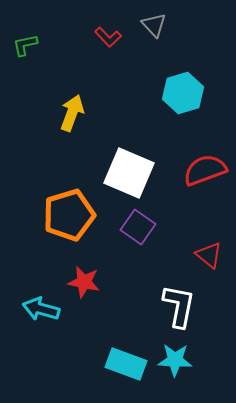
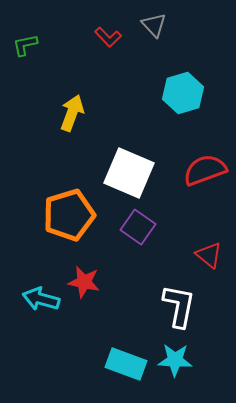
cyan arrow: moved 10 px up
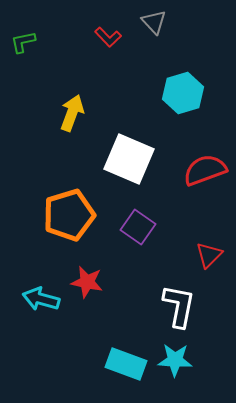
gray triangle: moved 3 px up
green L-shape: moved 2 px left, 3 px up
white square: moved 14 px up
red triangle: rotated 36 degrees clockwise
red star: moved 3 px right
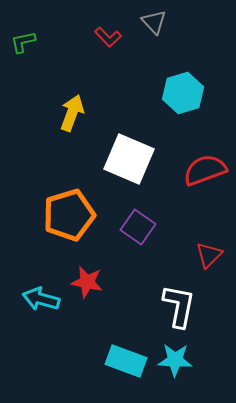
cyan rectangle: moved 3 px up
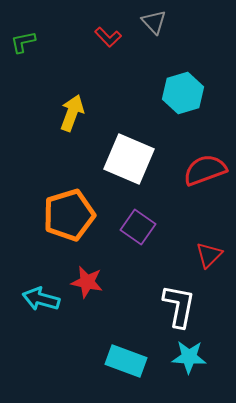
cyan star: moved 14 px right, 3 px up
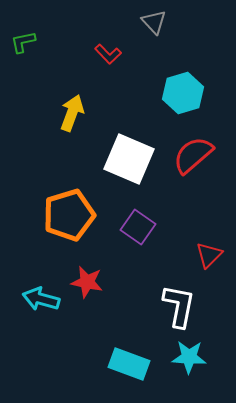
red L-shape: moved 17 px down
red semicircle: moved 12 px left, 15 px up; rotated 21 degrees counterclockwise
cyan rectangle: moved 3 px right, 3 px down
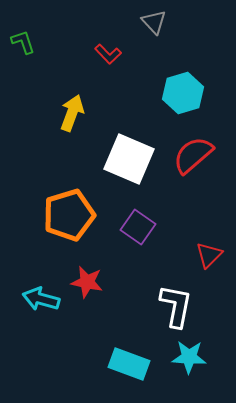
green L-shape: rotated 84 degrees clockwise
white L-shape: moved 3 px left
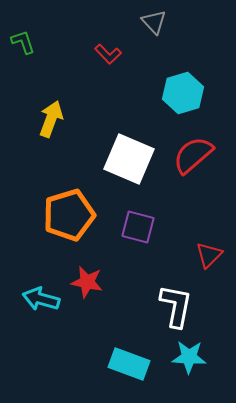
yellow arrow: moved 21 px left, 6 px down
purple square: rotated 20 degrees counterclockwise
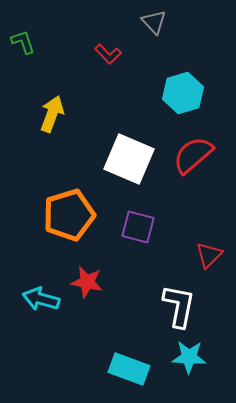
yellow arrow: moved 1 px right, 5 px up
white L-shape: moved 3 px right
cyan rectangle: moved 5 px down
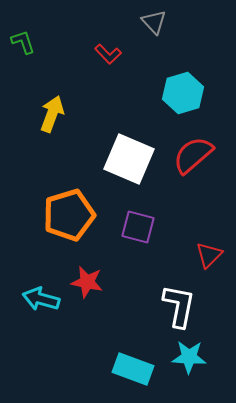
cyan rectangle: moved 4 px right
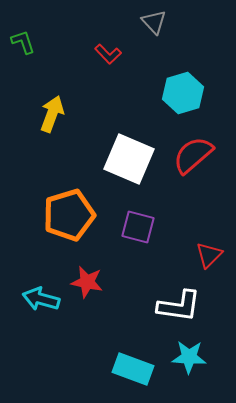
white L-shape: rotated 87 degrees clockwise
